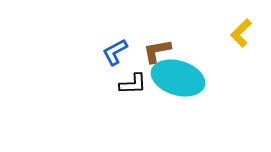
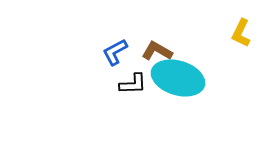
yellow L-shape: rotated 20 degrees counterclockwise
brown L-shape: rotated 40 degrees clockwise
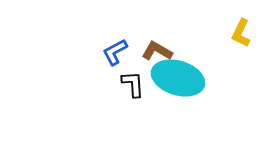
black L-shape: rotated 92 degrees counterclockwise
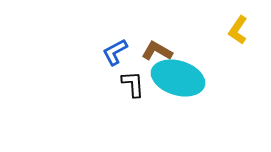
yellow L-shape: moved 3 px left, 3 px up; rotated 8 degrees clockwise
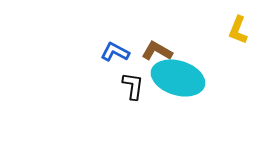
yellow L-shape: rotated 12 degrees counterclockwise
blue L-shape: rotated 56 degrees clockwise
black L-shape: moved 2 px down; rotated 12 degrees clockwise
